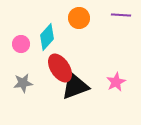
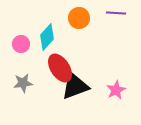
purple line: moved 5 px left, 2 px up
pink star: moved 8 px down
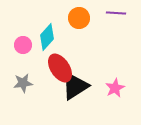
pink circle: moved 2 px right, 1 px down
black triangle: rotated 12 degrees counterclockwise
pink star: moved 1 px left, 2 px up
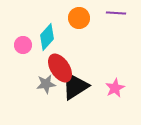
gray star: moved 23 px right, 1 px down
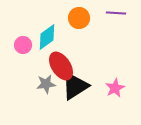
cyan diamond: rotated 12 degrees clockwise
red ellipse: moved 1 px right, 2 px up
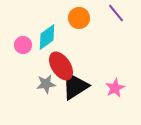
purple line: rotated 48 degrees clockwise
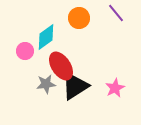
cyan diamond: moved 1 px left
pink circle: moved 2 px right, 6 px down
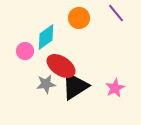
red ellipse: rotated 24 degrees counterclockwise
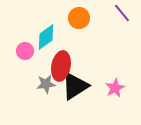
purple line: moved 6 px right
red ellipse: rotated 68 degrees clockwise
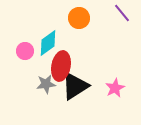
cyan diamond: moved 2 px right, 6 px down
